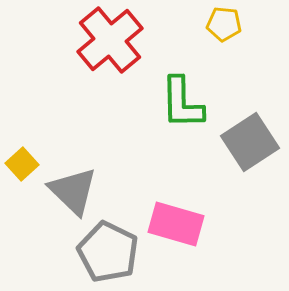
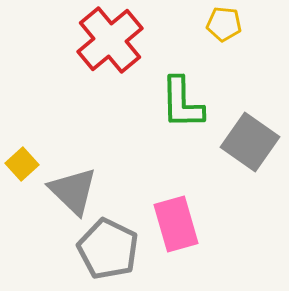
gray square: rotated 22 degrees counterclockwise
pink rectangle: rotated 58 degrees clockwise
gray pentagon: moved 3 px up
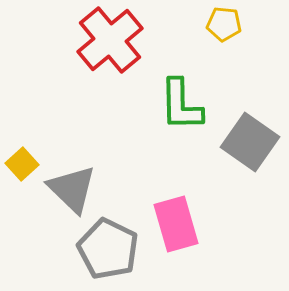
green L-shape: moved 1 px left, 2 px down
gray triangle: moved 1 px left, 2 px up
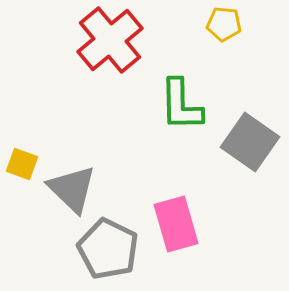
yellow square: rotated 28 degrees counterclockwise
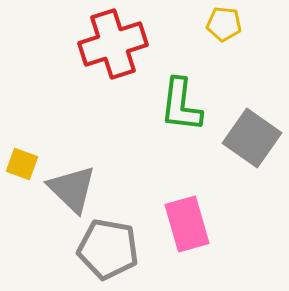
red cross: moved 3 px right, 4 px down; rotated 22 degrees clockwise
green L-shape: rotated 8 degrees clockwise
gray square: moved 2 px right, 4 px up
pink rectangle: moved 11 px right
gray pentagon: rotated 16 degrees counterclockwise
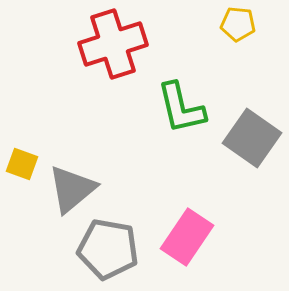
yellow pentagon: moved 14 px right
green L-shape: moved 3 px down; rotated 20 degrees counterclockwise
gray triangle: rotated 36 degrees clockwise
pink rectangle: moved 13 px down; rotated 50 degrees clockwise
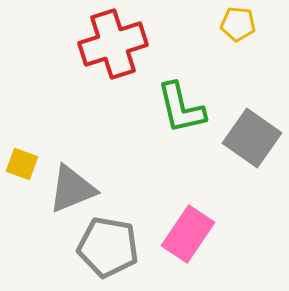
gray triangle: rotated 18 degrees clockwise
pink rectangle: moved 1 px right, 3 px up
gray pentagon: moved 2 px up
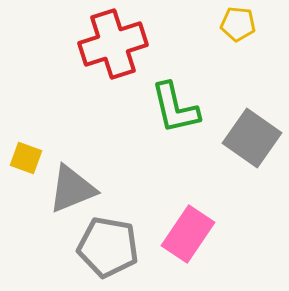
green L-shape: moved 6 px left
yellow square: moved 4 px right, 6 px up
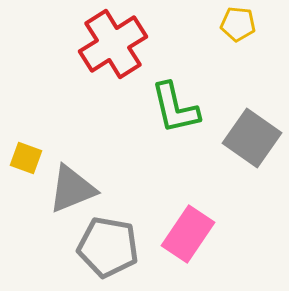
red cross: rotated 14 degrees counterclockwise
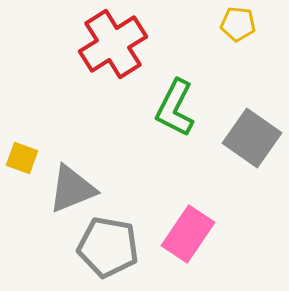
green L-shape: rotated 40 degrees clockwise
yellow square: moved 4 px left
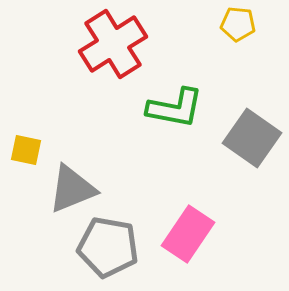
green L-shape: rotated 106 degrees counterclockwise
yellow square: moved 4 px right, 8 px up; rotated 8 degrees counterclockwise
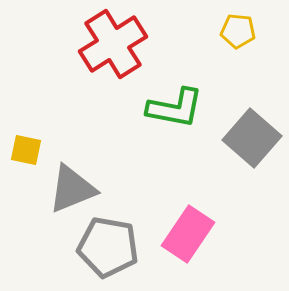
yellow pentagon: moved 7 px down
gray square: rotated 6 degrees clockwise
